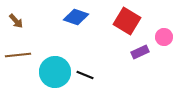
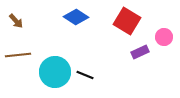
blue diamond: rotated 15 degrees clockwise
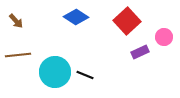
red square: rotated 16 degrees clockwise
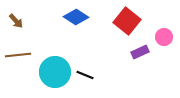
red square: rotated 8 degrees counterclockwise
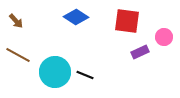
red square: rotated 32 degrees counterclockwise
brown line: rotated 35 degrees clockwise
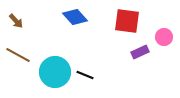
blue diamond: moved 1 px left; rotated 15 degrees clockwise
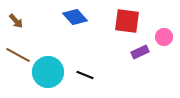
cyan circle: moved 7 px left
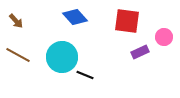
cyan circle: moved 14 px right, 15 px up
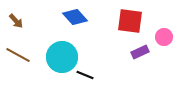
red square: moved 3 px right
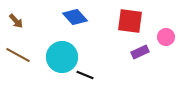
pink circle: moved 2 px right
